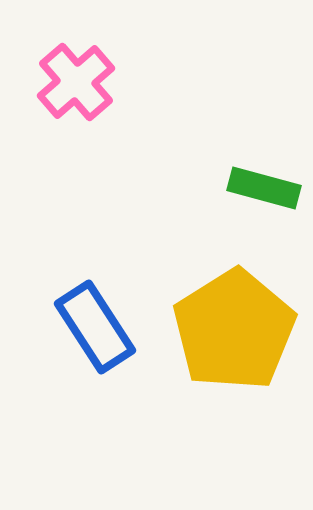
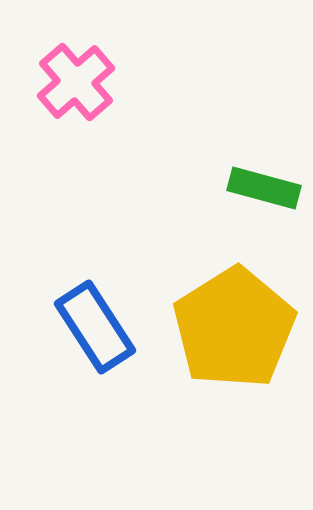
yellow pentagon: moved 2 px up
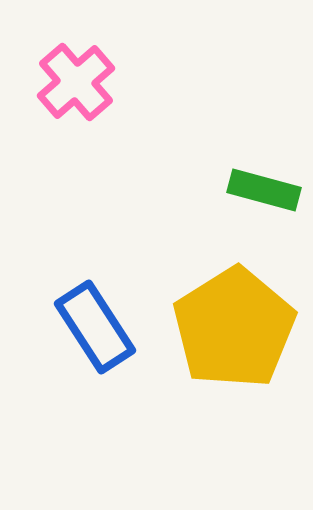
green rectangle: moved 2 px down
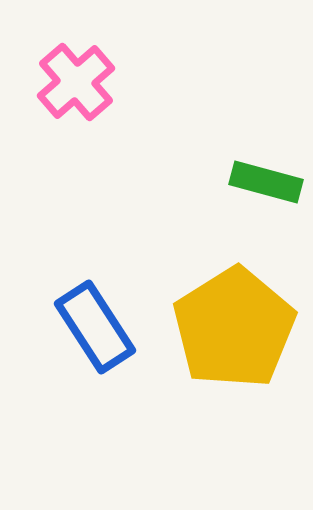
green rectangle: moved 2 px right, 8 px up
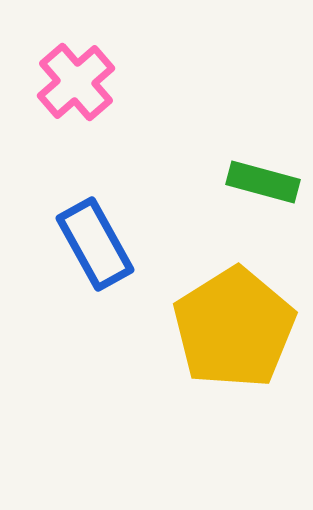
green rectangle: moved 3 px left
blue rectangle: moved 83 px up; rotated 4 degrees clockwise
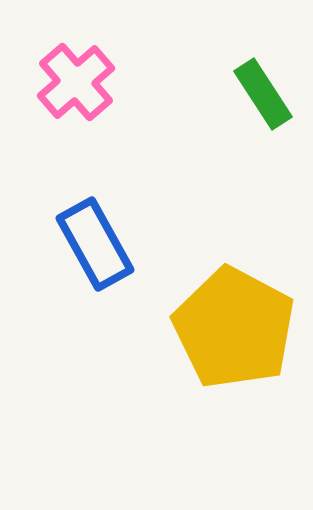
green rectangle: moved 88 px up; rotated 42 degrees clockwise
yellow pentagon: rotated 12 degrees counterclockwise
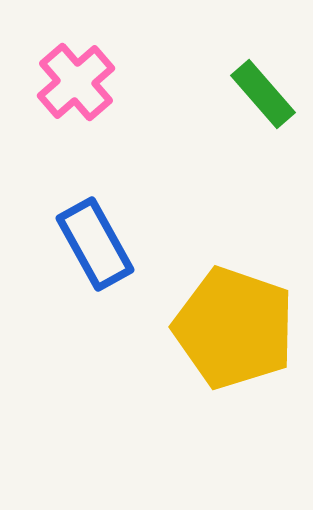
green rectangle: rotated 8 degrees counterclockwise
yellow pentagon: rotated 9 degrees counterclockwise
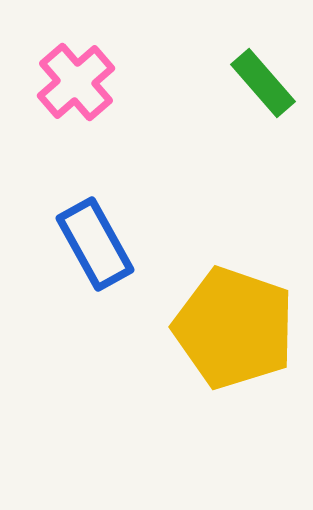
green rectangle: moved 11 px up
